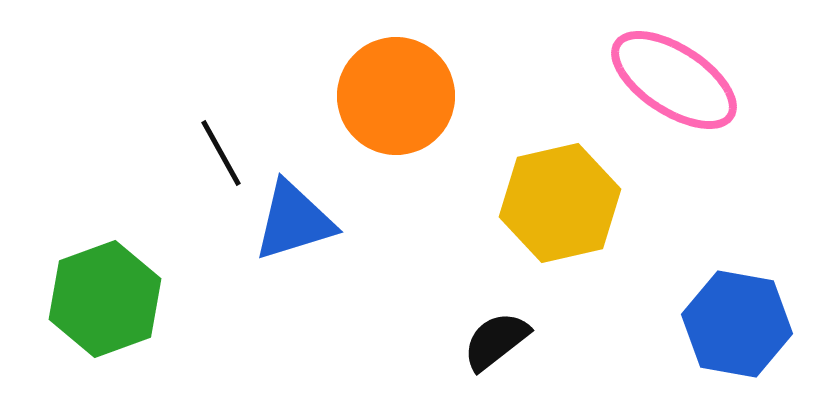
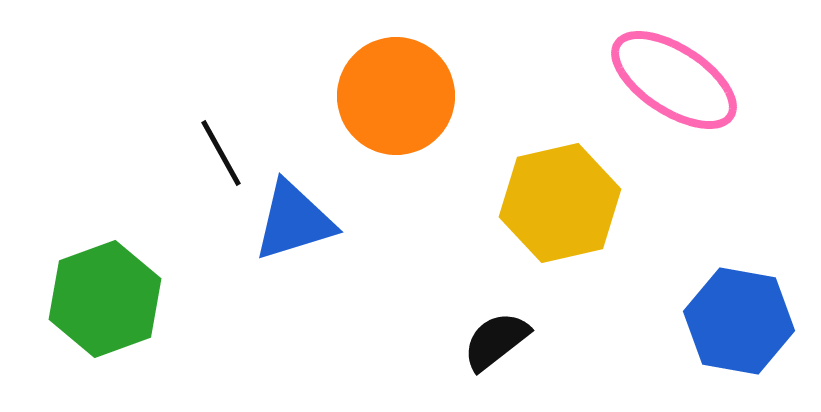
blue hexagon: moved 2 px right, 3 px up
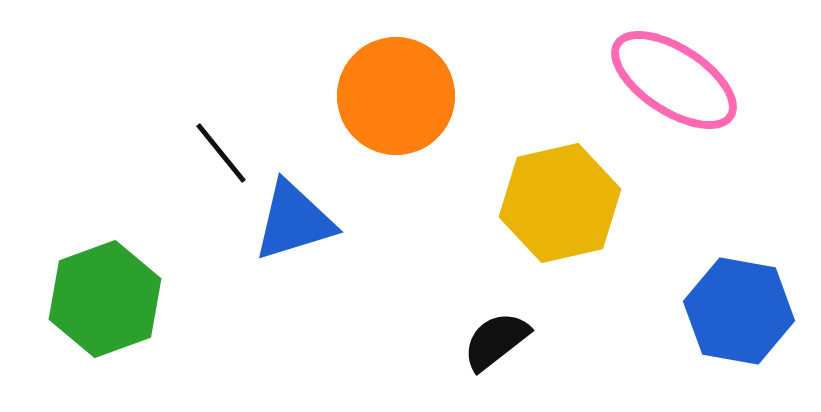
black line: rotated 10 degrees counterclockwise
blue hexagon: moved 10 px up
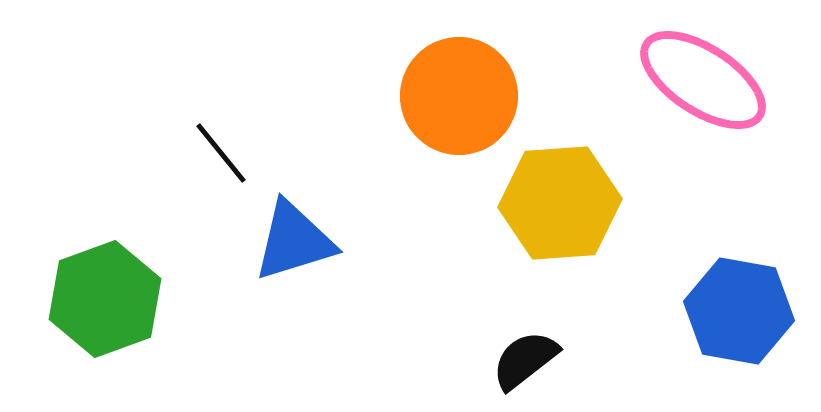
pink ellipse: moved 29 px right
orange circle: moved 63 px right
yellow hexagon: rotated 9 degrees clockwise
blue triangle: moved 20 px down
black semicircle: moved 29 px right, 19 px down
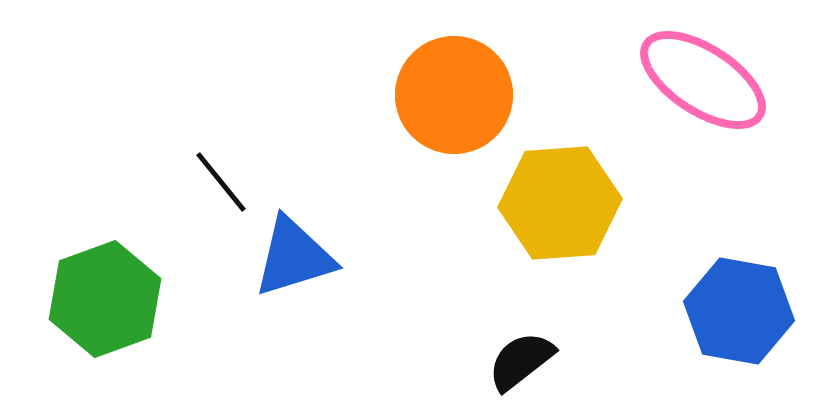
orange circle: moved 5 px left, 1 px up
black line: moved 29 px down
blue triangle: moved 16 px down
black semicircle: moved 4 px left, 1 px down
